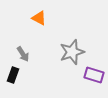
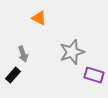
gray arrow: rotated 14 degrees clockwise
black rectangle: rotated 21 degrees clockwise
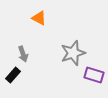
gray star: moved 1 px right, 1 px down
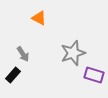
gray arrow: rotated 14 degrees counterclockwise
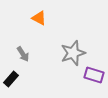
black rectangle: moved 2 px left, 4 px down
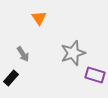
orange triangle: rotated 28 degrees clockwise
purple rectangle: moved 1 px right
black rectangle: moved 1 px up
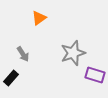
orange triangle: rotated 28 degrees clockwise
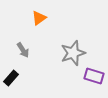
gray arrow: moved 4 px up
purple rectangle: moved 1 px left, 1 px down
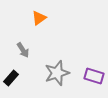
gray star: moved 16 px left, 20 px down
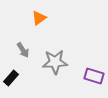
gray star: moved 2 px left, 11 px up; rotated 15 degrees clockwise
